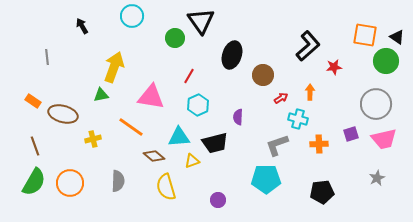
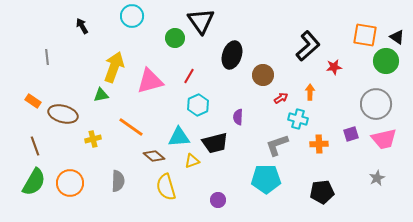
pink triangle at (151, 97): moved 1 px left, 16 px up; rotated 24 degrees counterclockwise
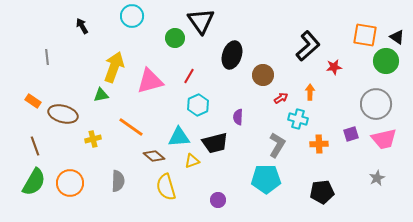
gray L-shape at (277, 145): rotated 140 degrees clockwise
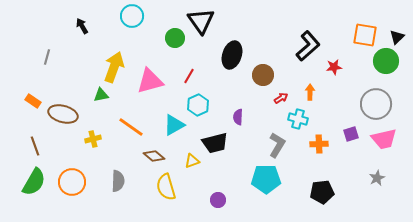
black triangle at (397, 37): rotated 42 degrees clockwise
gray line at (47, 57): rotated 21 degrees clockwise
cyan triangle at (179, 137): moved 5 px left, 12 px up; rotated 25 degrees counterclockwise
orange circle at (70, 183): moved 2 px right, 1 px up
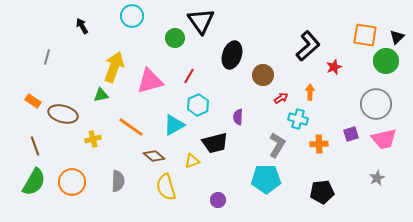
red star at (334, 67): rotated 14 degrees counterclockwise
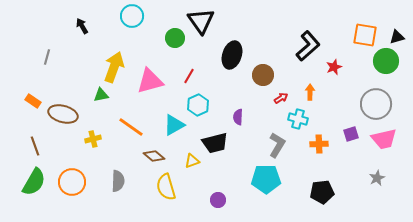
black triangle at (397, 37): rotated 28 degrees clockwise
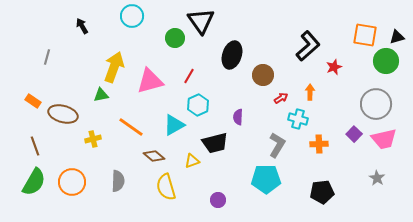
purple square at (351, 134): moved 3 px right; rotated 28 degrees counterclockwise
gray star at (377, 178): rotated 14 degrees counterclockwise
